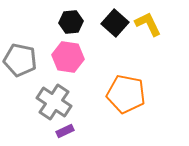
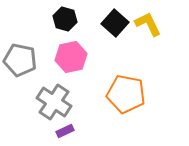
black hexagon: moved 6 px left, 3 px up; rotated 20 degrees clockwise
pink hexagon: moved 3 px right; rotated 20 degrees counterclockwise
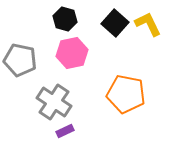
pink hexagon: moved 1 px right, 4 px up
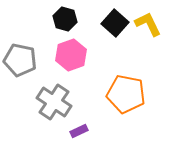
pink hexagon: moved 1 px left, 2 px down; rotated 8 degrees counterclockwise
purple rectangle: moved 14 px right
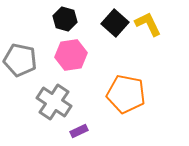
pink hexagon: rotated 12 degrees clockwise
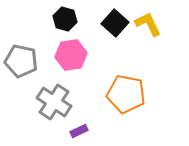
gray pentagon: moved 1 px right, 1 px down
